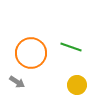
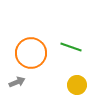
gray arrow: rotated 56 degrees counterclockwise
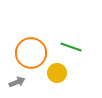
yellow circle: moved 20 px left, 12 px up
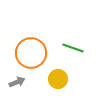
green line: moved 2 px right, 1 px down
yellow circle: moved 1 px right, 6 px down
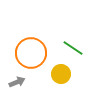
green line: rotated 15 degrees clockwise
yellow circle: moved 3 px right, 5 px up
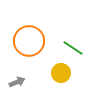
orange circle: moved 2 px left, 12 px up
yellow circle: moved 1 px up
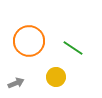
yellow circle: moved 5 px left, 4 px down
gray arrow: moved 1 px left, 1 px down
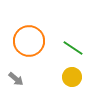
yellow circle: moved 16 px right
gray arrow: moved 4 px up; rotated 63 degrees clockwise
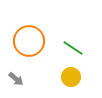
yellow circle: moved 1 px left
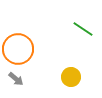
orange circle: moved 11 px left, 8 px down
green line: moved 10 px right, 19 px up
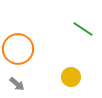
gray arrow: moved 1 px right, 5 px down
